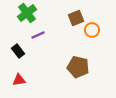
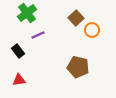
brown square: rotated 21 degrees counterclockwise
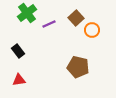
purple line: moved 11 px right, 11 px up
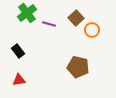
purple line: rotated 40 degrees clockwise
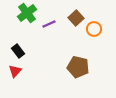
purple line: rotated 40 degrees counterclockwise
orange circle: moved 2 px right, 1 px up
red triangle: moved 4 px left, 9 px up; rotated 40 degrees counterclockwise
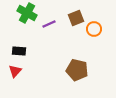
green cross: rotated 24 degrees counterclockwise
brown square: rotated 21 degrees clockwise
black rectangle: moved 1 px right; rotated 48 degrees counterclockwise
brown pentagon: moved 1 px left, 3 px down
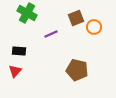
purple line: moved 2 px right, 10 px down
orange circle: moved 2 px up
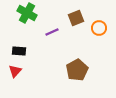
orange circle: moved 5 px right, 1 px down
purple line: moved 1 px right, 2 px up
brown pentagon: rotated 30 degrees clockwise
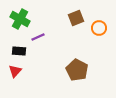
green cross: moved 7 px left, 6 px down
purple line: moved 14 px left, 5 px down
brown pentagon: rotated 15 degrees counterclockwise
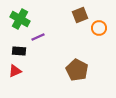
brown square: moved 4 px right, 3 px up
red triangle: rotated 24 degrees clockwise
